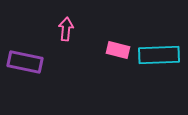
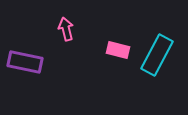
pink arrow: rotated 20 degrees counterclockwise
cyan rectangle: moved 2 px left; rotated 60 degrees counterclockwise
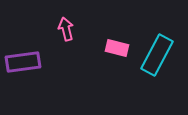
pink rectangle: moved 1 px left, 2 px up
purple rectangle: moved 2 px left; rotated 20 degrees counterclockwise
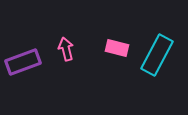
pink arrow: moved 20 px down
purple rectangle: rotated 12 degrees counterclockwise
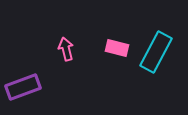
cyan rectangle: moved 1 px left, 3 px up
purple rectangle: moved 25 px down
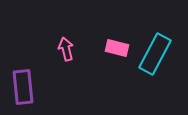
cyan rectangle: moved 1 px left, 2 px down
purple rectangle: rotated 76 degrees counterclockwise
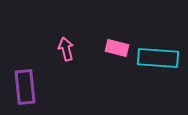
cyan rectangle: moved 3 px right, 4 px down; rotated 66 degrees clockwise
purple rectangle: moved 2 px right
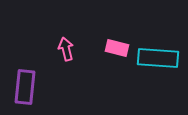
purple rectangle: rotated 12 degrees clockwise
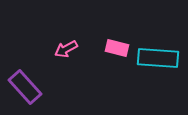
pink arrow: rotated 105 degrees counterclockwise
purple rectangle: rotated 48 degrees counterclockwise
